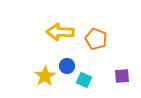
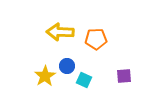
orange pentagon: rotated 25 degrees counterclockwise
purple square: moved 2 px right
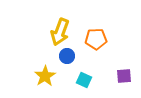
yellow arrow: rotated 72 degrees counterclockwise
blue circle: moved 10 px up
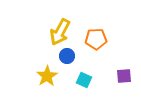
yellow arrow: rotated 8 degrees clockwise
yellow star: moved 2 px right
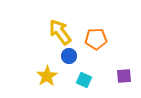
yellow arrow: rotated 116 degrees clockwise
blue circle: moved 2 px right
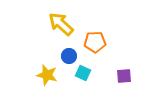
yellow arrow: moved 1 px right, 8 px up; rotated 12 degrees counterclockwise
orange pentagon: moved 1 px left, 3 px down
yellow star: moved 1 px up; rotated 25 degrees counterclockwise
cyan square: moved 1 px left, 7 px up
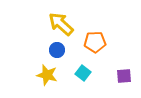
blue circle: moved 12 px left, 6 px up
cyan square: rotated 14 degrees clockwise
